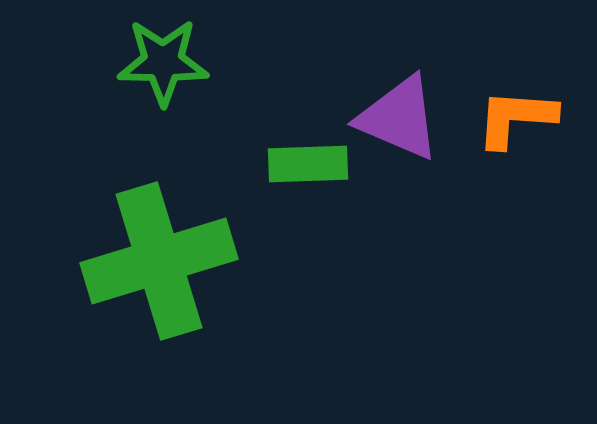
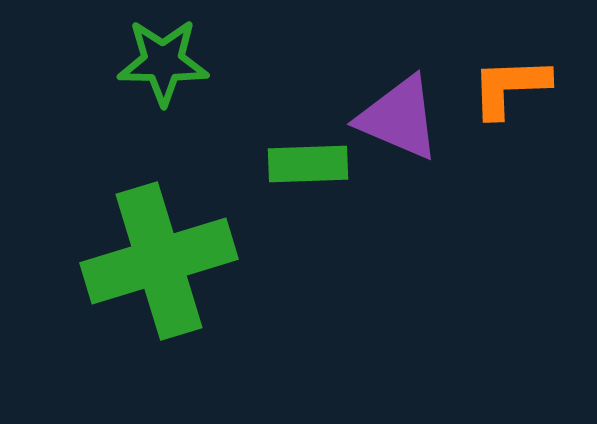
orange L-shape: moved 6 px left, 31 px up; rotated 6 degrees counterclockwise
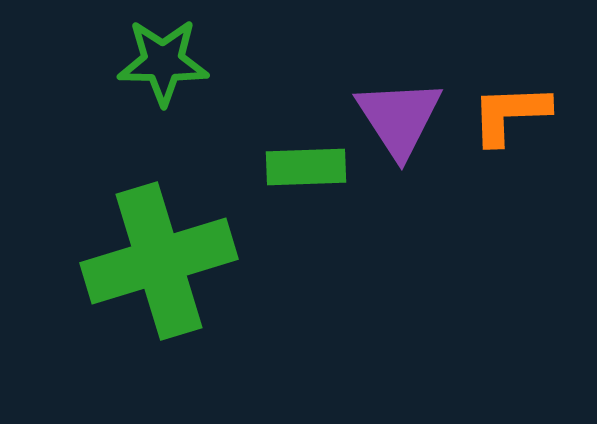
orange L-shape: moved 27 px down
purple triangle: rotated 34 degrees clockwise
green rectangle: moved 2 px left, 3 px down
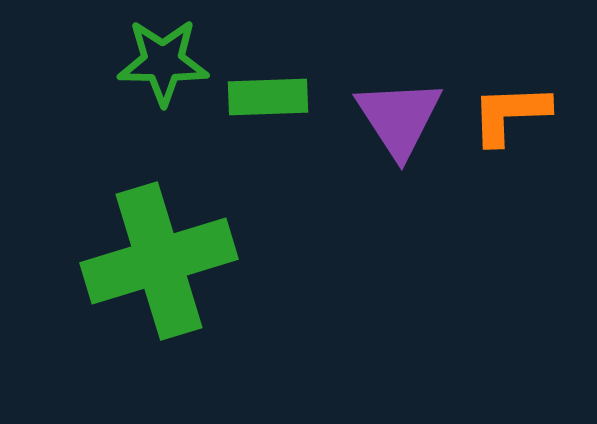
green rectangle: moved 38 px left, 70 px up
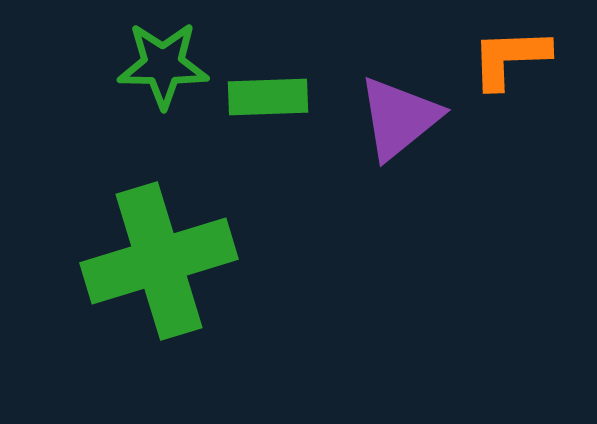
green star: moved 3 px down
orange L-shape: moved 56 px up
purple triangle: rotated 24 degrees clockwise
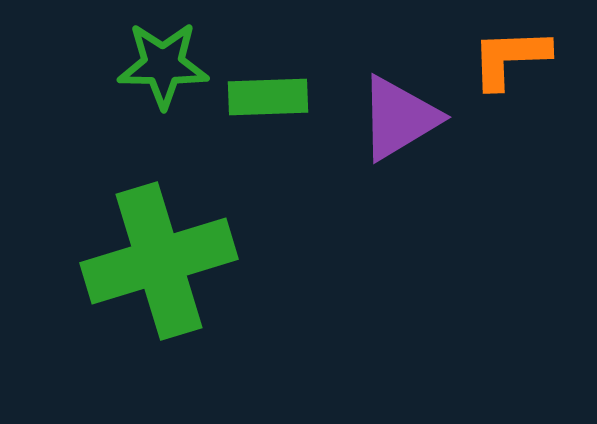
purple triangle: rotated 8 degrees clockwise
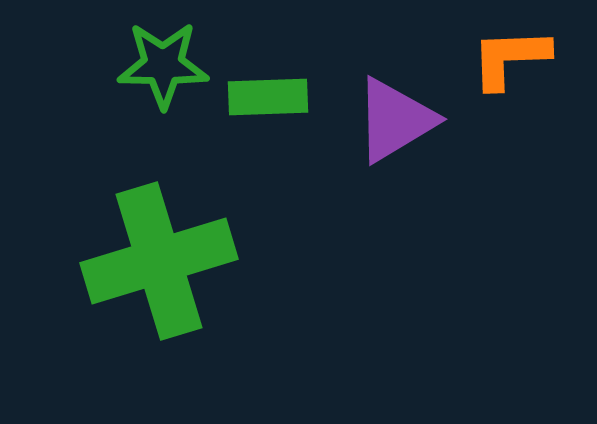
purple triangle: moved 4 px left, 2 px down
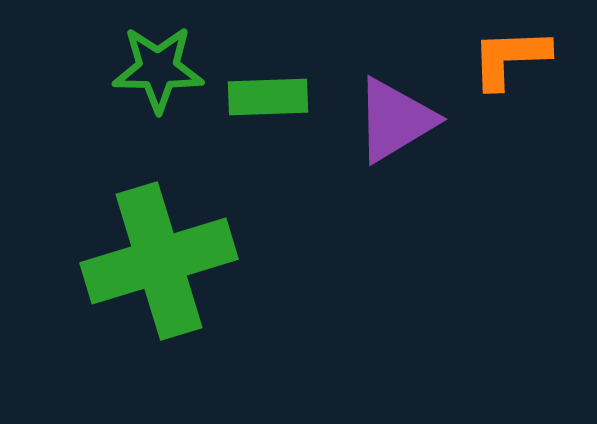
green star: moved 5 px left, 4 px down
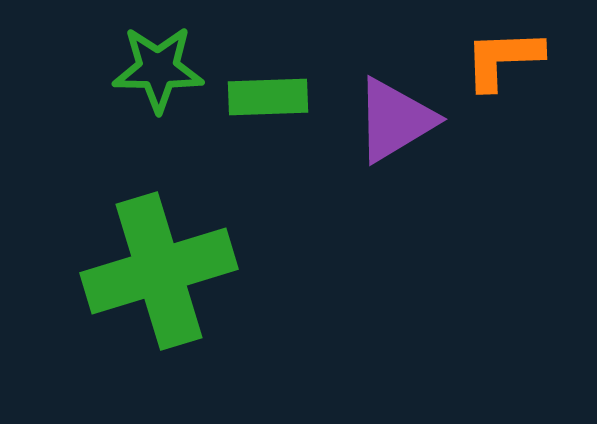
orange L-shape: moved 7 px left, 1 px down
green cross: moved 10 px down
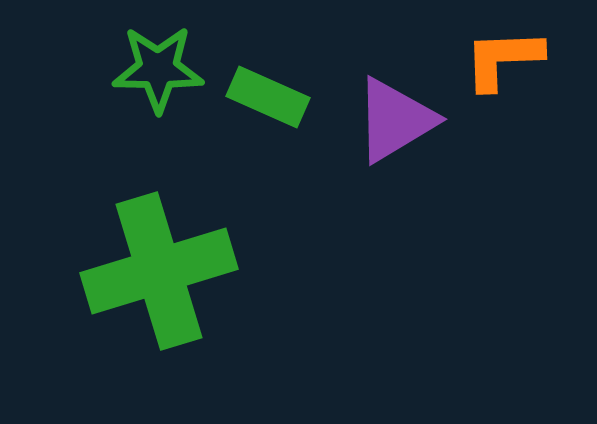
green rectangle: rotated 26 degrees clockwise
